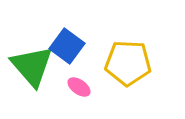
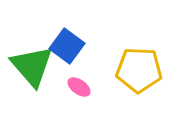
yellow pentagon: moved 11 px right, 7 px down
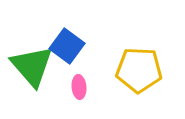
pink ellipse: rotated 50 degrees clockwise
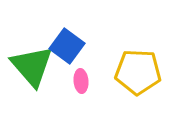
yellow pentagon: moved 1 px left, 2 px down
pink ellipse: moved 2 px right, 6 px up
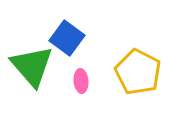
blue square: moved 8 px up
yellow pentagon: rotated 24 degrees clockwise
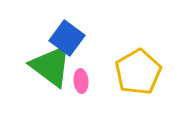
green triangle: moved 19 px right; rotated 12 degrees counterclockwise
yellow pentagon: rotated 15 degrees clockwise
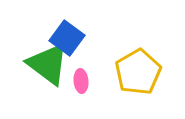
green triangle: moved 3 px left, 2 px up
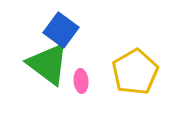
blue square: moved 6 px left, 8 px up
yellow pentagon: moved 3 px left
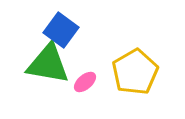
green triangle: rotated 27 degrees counterclockwise
pink ellipse: moved 4 px right, 1 px down; rotated 55 degrees clockwise
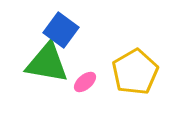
green triangle: moved 1 px left, 1 px up
